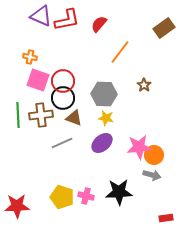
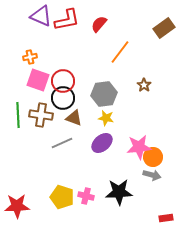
orange cross: rotated 24 degrees counterclockwise
gray hexagon: rotated 10 degrees counterclockwise
brown cross: rotated 15 degrees clockwise
orange circle: moved 1 px left, 2 px down
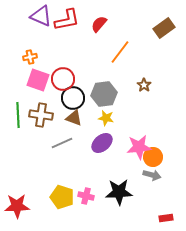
red circle: moved 2 px up
black circle: moved 10 px right
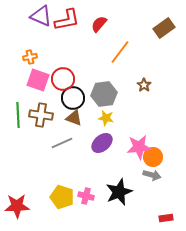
black star: rotated 20 degrees counterclockwise
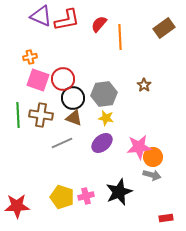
orange line: moved 15 px up; rotated 40 degrees counterclockwise
pink cross: rotated 28 degrees counterclockwise
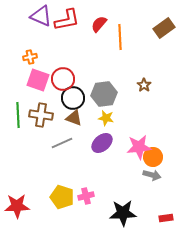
black star: moved 4 px right, 21 px down; rotated 20 degrees clockwise
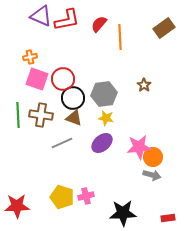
pink square: moved 1 px left, 1 px up
red rectangle: moved 2 px right
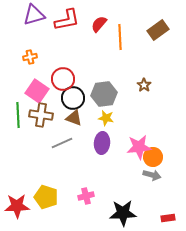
purple triangle: moved 7 px left, 1 px up; rotated 40 degrees counterclockwise
brown rectangle: moved 6 px left, 2 px down
pink square: moved 12 px down; rotated 15 degrees clockwise
purple ellipse: rotated 45 degrees counterclockwise
yellow pentagon: moved 16 px left
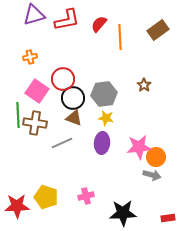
brown cross: moved 6 px left, 8 px down
orange circle: moved 3 px right
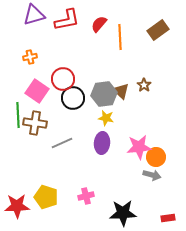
brown triangle: moved 47 px right, 27 px up; rotated 24 degrees clockwise
